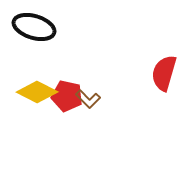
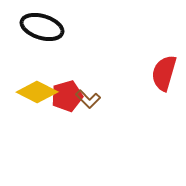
black ellipse: moved 8 px right
red pentagon: rotated 28 degrees counterclockwise
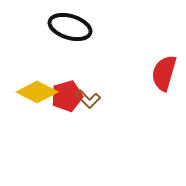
black ellipse: moved 28 px right
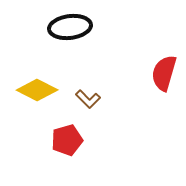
black ellipse: rotated 24 degrees counterclockwise
yellow diamond: moved 2 px up
red pentagon: moved 44 px down
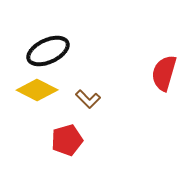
black ellipse: moved 22 px left, 24 px down; rotated 18 degrees counterclockwise
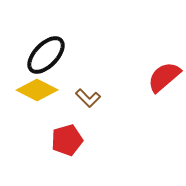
black ellipse: moved 2 px left, 4 px down; rotated 21 degrees counterclockwise
red semicircle: moved 4 px down; rotated 33 degrees clockwise
brown L-shape: moved 1 px up
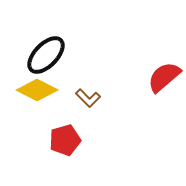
red pentagon: moved 2 px left
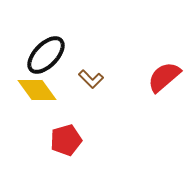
yellow diamond: rotated 27 degrees clockwise
brown L-shape: moved 3 px right, 19 px up
red pentagon: moved 1 px right
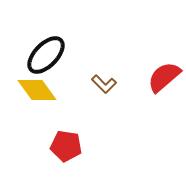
brown L-shape: moved 13 px right, 5 px down
red pentagon: moved 6 px down; rotated 24 degrees clockwise
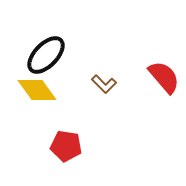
red semicircle: rotated 90 degrees clockwise
